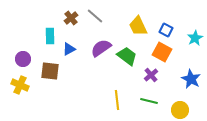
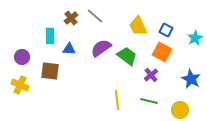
blue triangle: rotated 32 degrees clockwise
purple circle: moved 1 px left, 2 px up
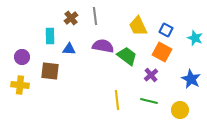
gray line: rotated 42 degrees clockwise
cyan star: rotated 21 degrees counterclockwise
purple semicircle: moved 2 px right, 2 px up; rotated 45 degrees clockwise
yellow cross: rotated 18 degrees counterclockwise
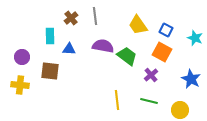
yellow trapezoid: moved 1 px up; rotated 10 degrees counterclockwise
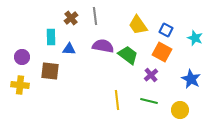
cyan rectangle: moved 1 px right, 1 px down
green trapezoid: moved 1 px right, 1 px up
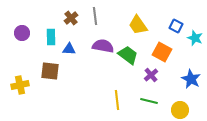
blue square: moved 10 px right, 4 px up
purple circle: moved 24 px up
yellow cross: rotated 18 degrees counterclockwise
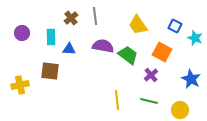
blue square: moved 1 px left
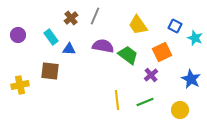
gray line: rotated 30 degrees clockwise
purple circle: moved 4 px left, 2 px down
cyan rectangle: rotated 35 degrees counterclockwise
orange square: rotated 36 degrees clockwise
green line: moved 4 px left, 1 px down; rotated 36 degrees counterclockwise
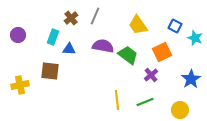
cyan rectangle: moved 2 px right; rotated 56 degrees clockwise
blue star: rotated 12 degrees clockwise
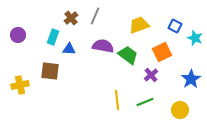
yellow trapezoid: moved 1 px right; rotated 105 degrees clockwise
